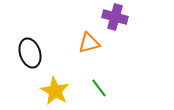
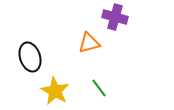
black ellipse: moved 4 px down
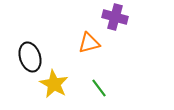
yellow star: moved 1 px left, 7 px up
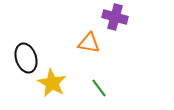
orange triangle: rotated 25 degrees clockwise
black ellipse: moved 4 px left, 1 px down
yellow star: moved 2 px left, 1 px up
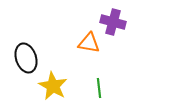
purple cross: moved 2 px left, 5 px down
yellow star: moved 1 px right, 3 px down
green line: rotated 30 degrees clockwise
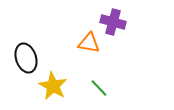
green line: rotated 36 degrees counterclockwise
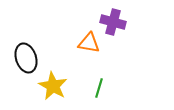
green line: rotated 60 degrees clockwise
